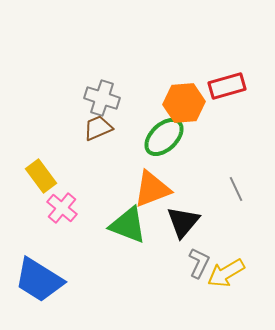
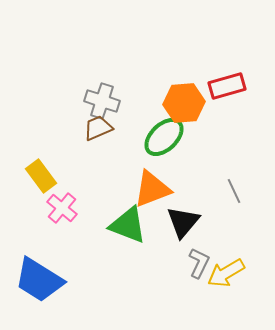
gray cross: moved 3 px down
gray line: moved 2 px left, 2 px down
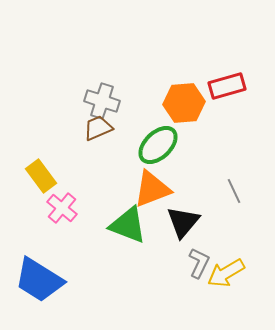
green ellipse: moved 6 px left, 8 px down
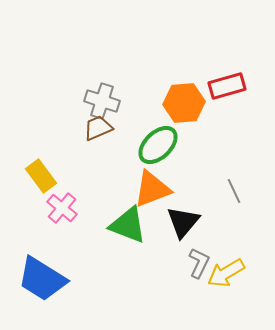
blue trapezoid: moved 3 px right, 1 px up
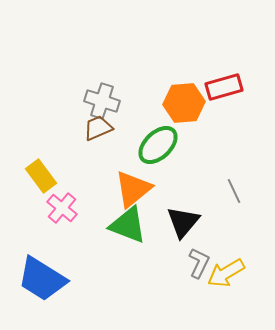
red rectangle: moved 3 px left, 1 px down
orange triangle: moved 19 px left; rotated 18 degrees counterclockwise
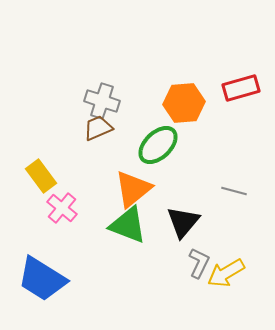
red rectangle: moved 17 px right, 1 px down
gray line: rotated 50 degrees counterclockwise
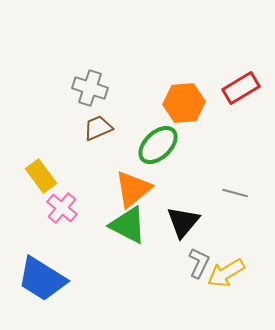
red rectangle: rotated 15 degrees counterclockwise
gray cross: moved 12 px left, 13 px up
gray line: moved 1 px right, 2 px down
green triangle: rotated 6 degrees clockwise
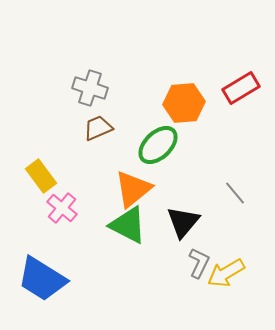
gray line: rotated 35 degrees clockwise
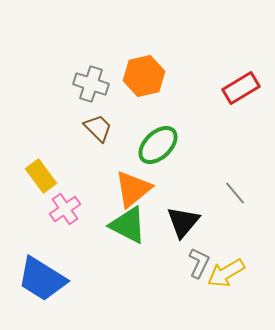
gray cross: moved 1 px right, 4 px up
orange hexagon: moved 40 px left, 27 px up; rotated 9 degrees counterclockwise
brown trapezoid: rotated 68 degrees clockwise
pink cross: moved 3 px right, 1 px down; rotated 16 degrees clockwise
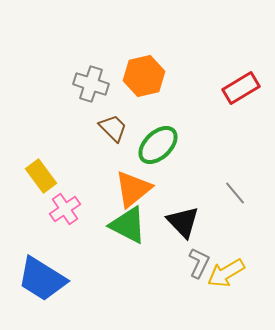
brown trapezoid: moved 15 px right
black triangle: rotated 24 degrees counterclockwise
